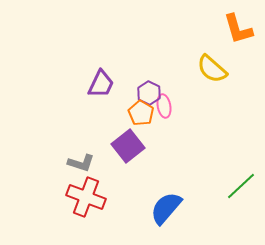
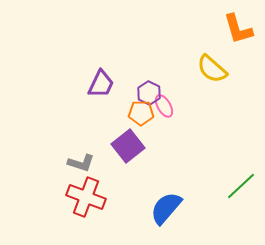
pink ellipse: rotated 20 degrees counterclockwise
orange pentagon: rotated 30 degrees counterclockwise
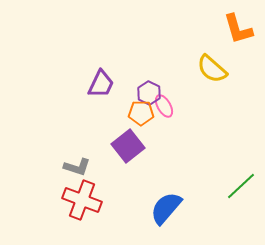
gray L-shape: moved 4 px left, 4 px down
red cross: moved 4 px left, 3 px down
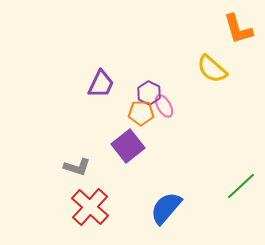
red cross: moved 8 px right, 7 px down; rotated 21 degrees clockwise
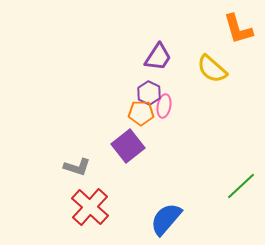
purple trapezoid: moved 57 px right, 27 px up; rotated 8 degrees clockwise
pink ellipse: rotated 40 degrees clockwise
blue semicircle: moved 11 px down
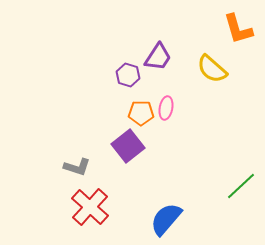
purple hexagon: moved 21 px left, 18 px up; rotated 10 degrees counterclockwise
pink ellipse: moved 2 px right, 2 px down
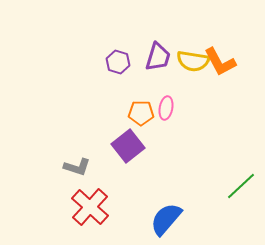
orange L-shape: moved 18 px left, 33 px down; rotated 12 degrees counterclockwise
purple trapezoid: rotated 16 degrees counterclockwise
yellow semicircle: moved 19 px left, 8 px up; rotated 32 degrees counterclockwise
purple hexagon: moved 10 px left, 13 px up
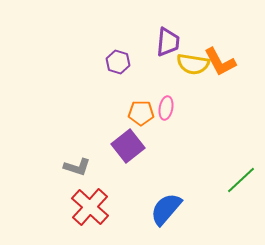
purple trapezoid: moved 10 px right, 15 px up; rotated 12 degrees counterclockwise
yellow semicircle: moved 3 px down
green line: moved 6 px up
blue semicircle: moved 10 px up
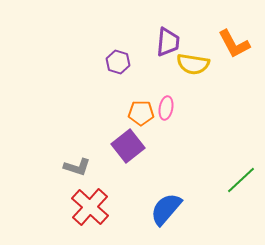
orange L-shape: moved 14 px right, 18 px up
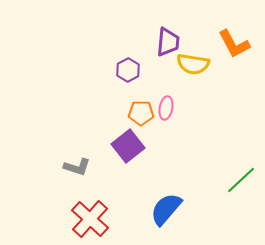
purple hexagon: moved 10 px right, 8 px down; rotated 15 degrees clockwise
red cross: moved 12 px down
